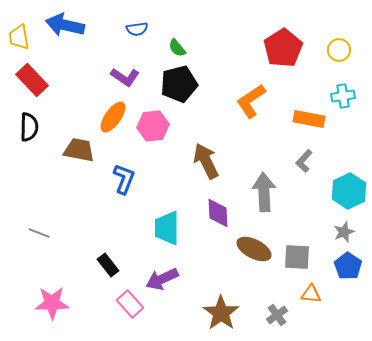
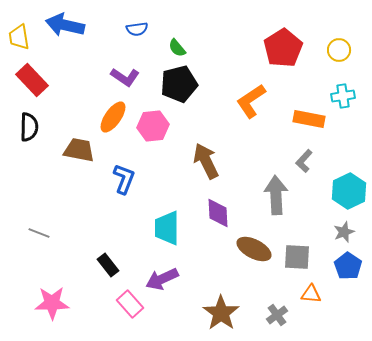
gray arrow: moved 12 px right, 3 px down
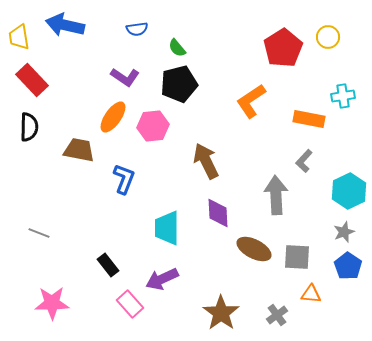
yellow circle: moved 11 px left, 13 px up
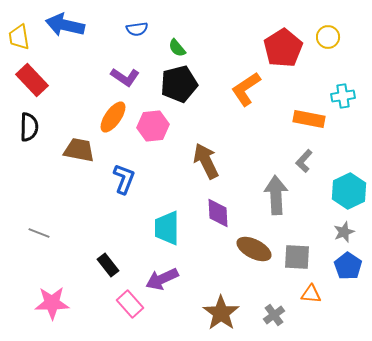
orange L-shape: moved 5 px left, 12 px up
gray cross: moved 3 px left
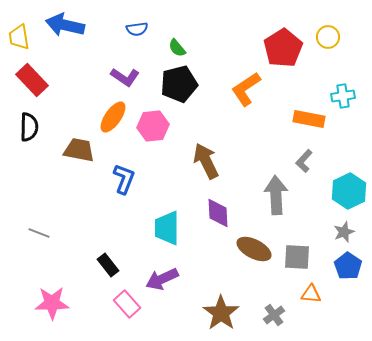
pink rectangle: moved 3 px left
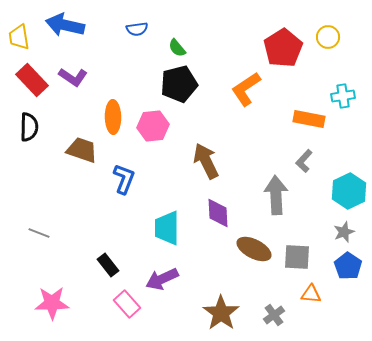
purple L-shape: moved 52 px left
orange ellipse: rotated 36 degrees counterclockwise
brown trapezoid: moved 3 px right; rotated 8 degrees clockwise
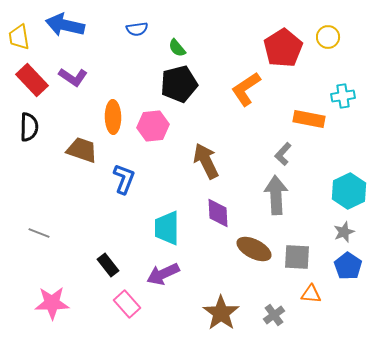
gray L-shape: moved 21 px left, 7 px up
purple arrow: moved 1 px right, 5 px up
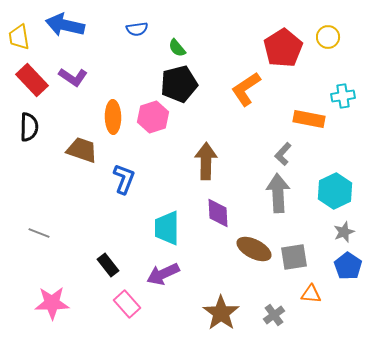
pink hexagon: moved 9 px up; rotated 12 degrees counterclockwise
brown arrow: rotated 27 degrees clockwise
cyan hexagon: moved 14 px left
gray arrow: moved 2 px right, 2 px up
gray square: moved 3 px left; rotated 12 degrees counterclockwise
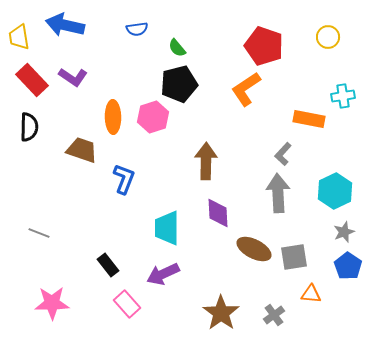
red pentagon: moved 19 px left, 2 px up; rotated 21 degrees counterclockwise
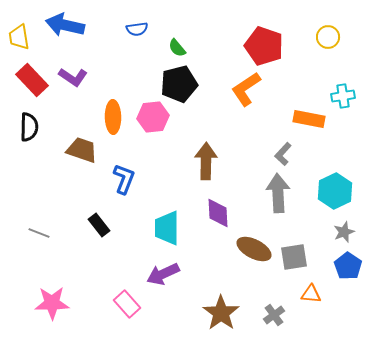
pink hexagon: rotated 12 degrees clockwise
black rectangle: moved 9 px left, 40 px up
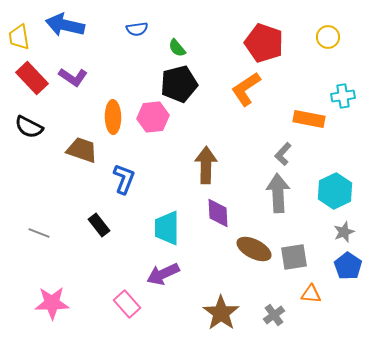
red pentagon: moved 3 px up
red rectangle: moved 2 px up
black semicircle: rotated 116 degrees clockwise
brown arrow: moved 4 px down
